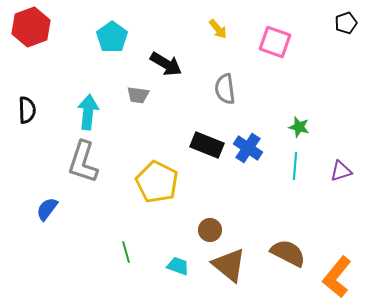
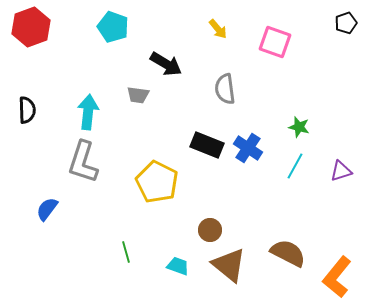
cyan pentagon: moved 1 px right, 10 px up; rotated 16 degrees counterclockwise
cyan line: rotated 24 degrees clockwise
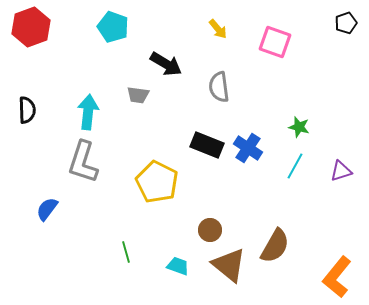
gray semicircle: moved 6 px left, 2 px up
brown semicircle: moved 13 px left, 7 px up; rotated 93 degrees clockwise
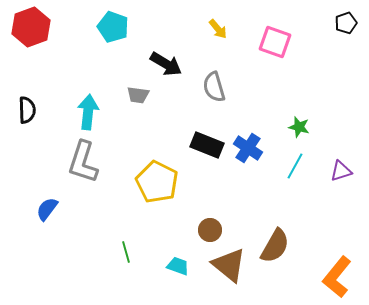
gray semicircle: moved 5 px left; rotated 8 degrees counterclockwise
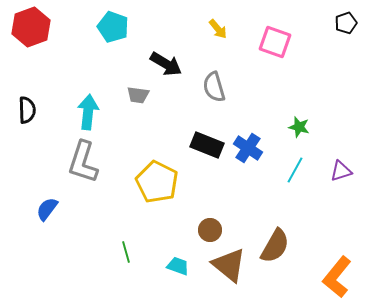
cyan line: moved 4 px down
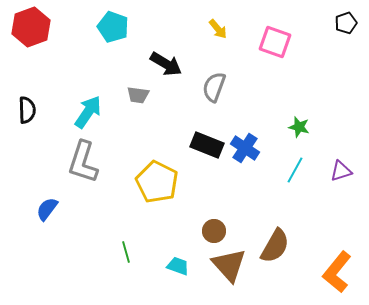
gray semicircle: rotated 36 degrees clockwise
cyan arrow: rotated 28 degrees clockwise
blue cross: moved 3 px left
brown circle: moved 4 px right, 1 px down
brown triangle: rotated 9 degrees clockwise
orange L-shape: moved 5 px up
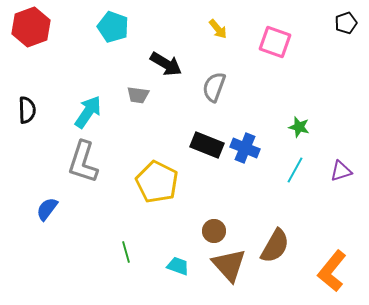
blue cross: rotated 12 degrees counterclockwise
orange L-shape: moved 5 px left, 1 px up
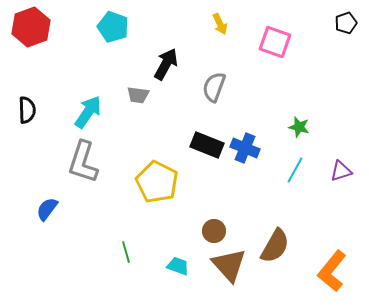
yellow arrow: moved 2 px right, 5 px up; rotated 15 degrees clockwise
black arrow: rotated 92 degrees counterclockwise
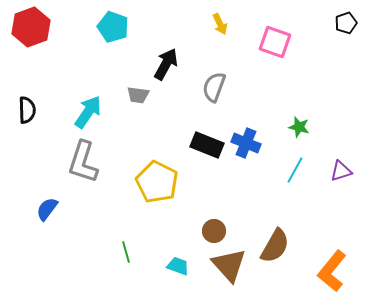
blue cross: moved 1 px right, 5 px up
